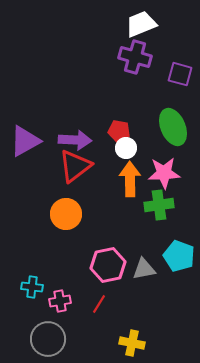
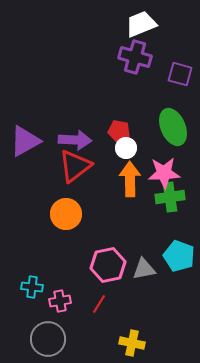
green cross: moved 11 px right, 8 px up
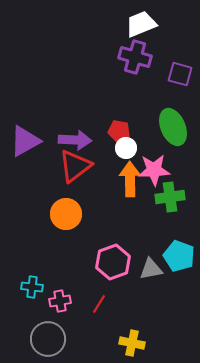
pink star: moved 10 px left, 3 px up
pink hexagon: moved 5 px right, 3 px up; rotated 8 degrees counterclockwise
gray triangle: moved 7 px right
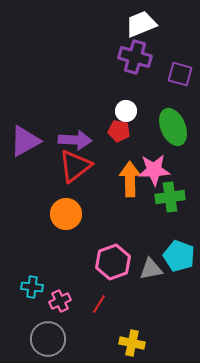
white circle: moved 37 px up
pink cross: rotated 15 degrees counterclockwise
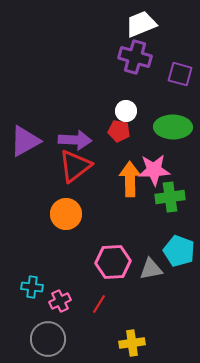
green ellipse: rotated 66 degrees counterclockwise
cyan pentagon: moved 5 px up
pink hexagon: rotated 16 degrees clockwise
yellow cross: rotated 20 degrees counterclockwise
